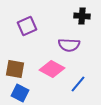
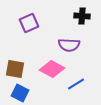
purple square: moved 2 px right, 3 px up
blue line: moved 2 px left; rotated 18 degrees clockwise
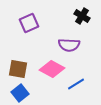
black cross: rotated 28 degrees clockwise
brown square: moved 3 px right
blue square: rotated 24 degrees clockwise
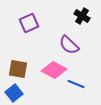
purple semicircle: rotated 40 degrees clockwise
pink diamond: moved 2 px right, 1 px down
blue line: rotated 54 degrees clockwise
blue square: moved 6 px left
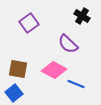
purple square: rotated 12 degrees counterclockwise
purple semicircle: moved 1 px left, 1 px up
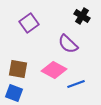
blue line: rotated 42 degrees counterclockwise
blue square: rotated 30 degrees counterclockwise
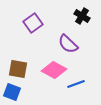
purple square: moved 4 px right
blue square: moved 2 px left, 1 px up
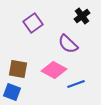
black cross: rotated 21 degrees clockwise
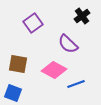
brown square: moved 5 px up
blue square: moved 1 px right, 1 px down
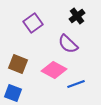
black cross: moved 5 px left
brown square: rotated 12 degrees clockwise
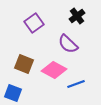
purple square: moved 1 px right
brown square: moved 6 px right
